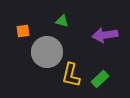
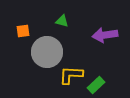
yellow L-shape: rotated 80 degrees clockwise
green rectangle: moved 4 px left, 6 px down
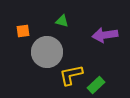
yellow L-shape: rotated 15 degrees counterclockwise
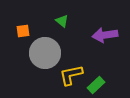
green triangle: rotated 24 degrees clockwise
gray circle: moved 2 px left, 1 px down
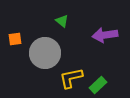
orange square: moved 8 px left, 8 px down
yellow L-shape: moved 3 px down
green rectangle: moved 2 px right
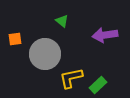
gray circle: moved 1 px down
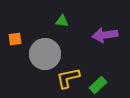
green triangle: rotated 32 degrees counterclockwise
yellow L-shape: moved 3 px left
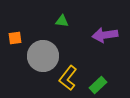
orange square: moved 1 px up
gray circle: moved 2 px left, 2 px down
yellow L-shape: rotated 40 degrees counterclockwise
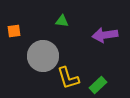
orange square: moved 1 px left, 7 px up
yellow L-shape: rotated 55 degrees counterclockwise
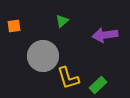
green triangle: rotated 48 degrees counterclockwise
orange square: moved 5 px up
